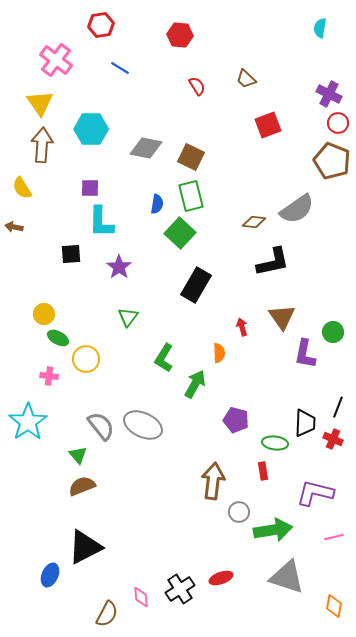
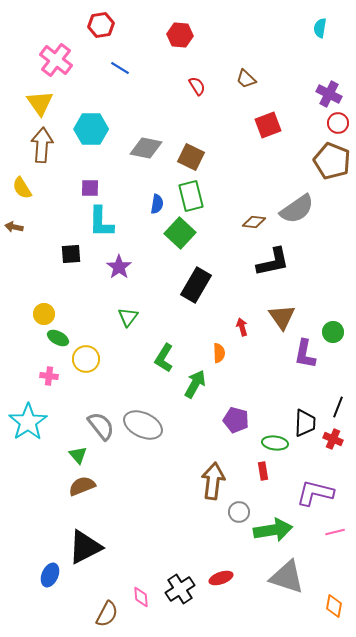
pink line at (334, 537): moved 1 px right, 5 px up
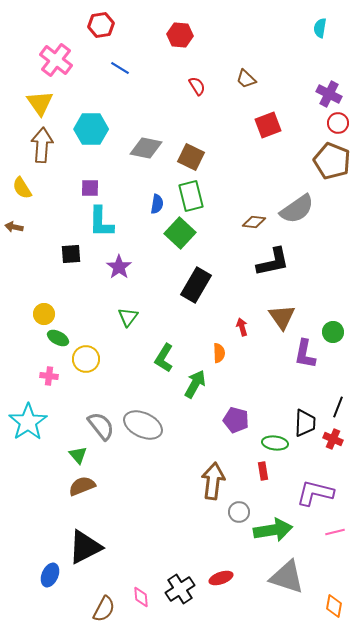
brown semicircle at (107, 614): moved 3 px left, 5 px up
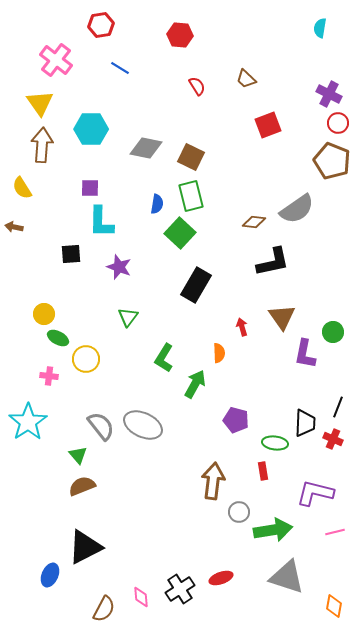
purple star at (119, 267): rotated 15 degrees counterclockwise
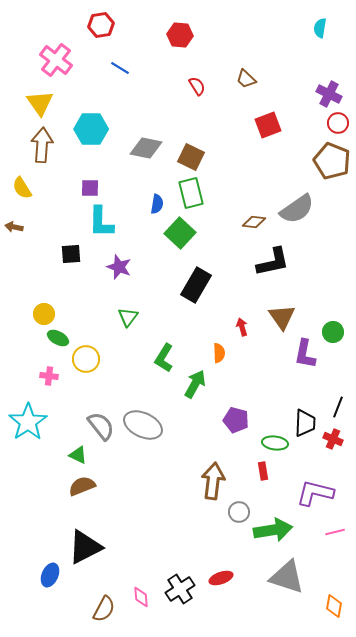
green rectangle at (191, 196): moved 3 px up
green triangle at (78, 455): rotated 24 degrees counterclockwise
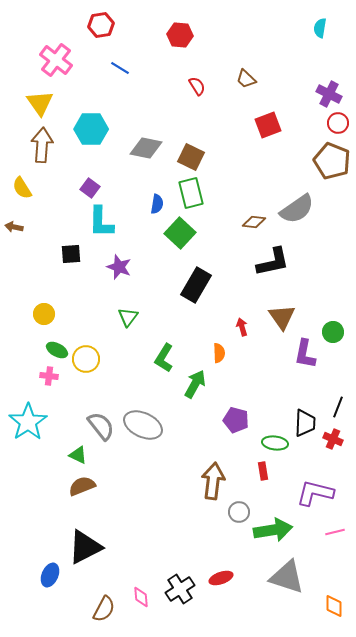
purple square at (90, 188): rotated 36 degrees clockwise
green ellipse at (58, 338): moved 1 px left, 12 px down
orange diamond at (334, 606): rotated 10 degrees counterclockwise
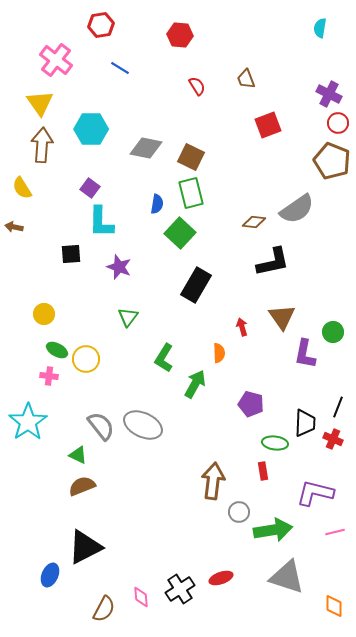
brown trapezoid at (246, 79): rotated 25 degrees clockwise
purple pentagon at (236, 420): moved 15 px right, 16 px up
